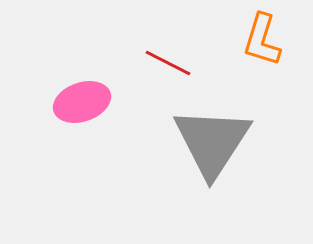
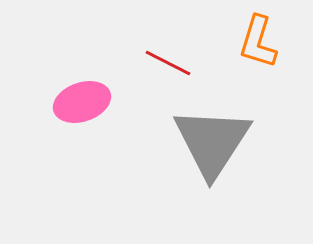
orange L-shape: moved 4 px left, 2 px down
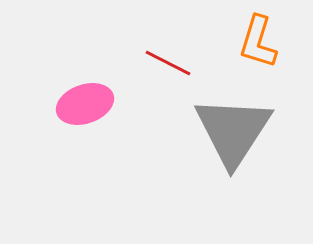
pink ellipse: moved 3 px right, 2 px down
gray triangle: moved 21 px right, 11 px up
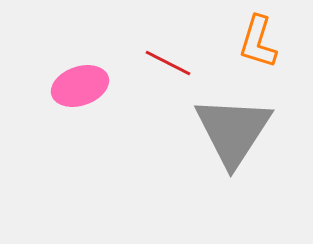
pink ellipse: moved 5 px left, 18 px up
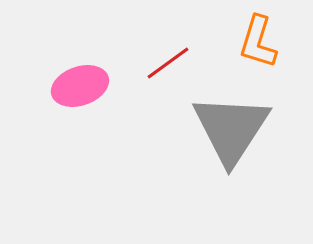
red line: rotated 63 degrees counterclockwise
gray triangle: moved 2 px left, 2 px up
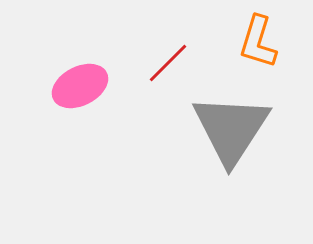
red line: rotated 9 degrees counterclockwise
pink ellipse: rotated 8 degrees counterclockwise
